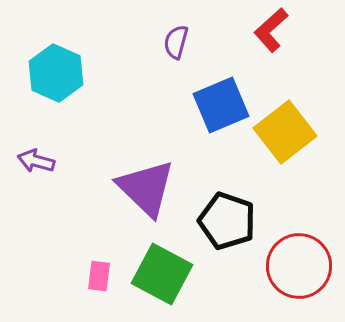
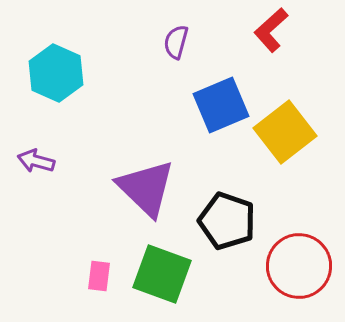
green square: rotated 8 degrees counterclockwise
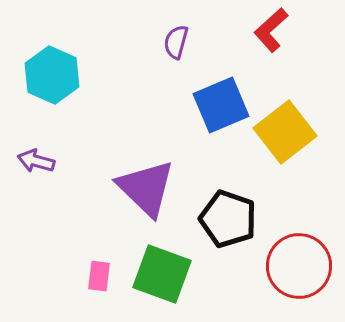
cyan hexagon: moved 4 px left, 2 px down
black pentagon: moved 1 px right, 2 px up
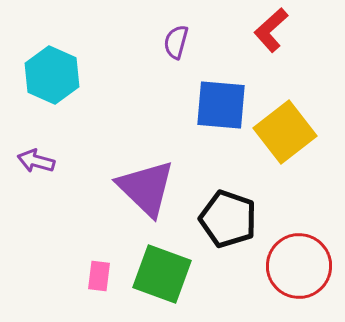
blue square: rotated 28 degrees clockwise
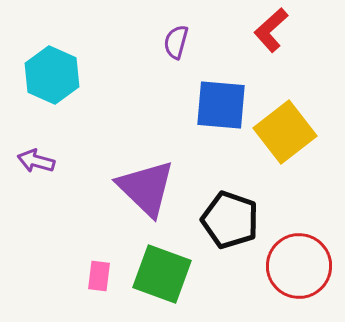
black pentagon: moved 2 px right, 1 px down
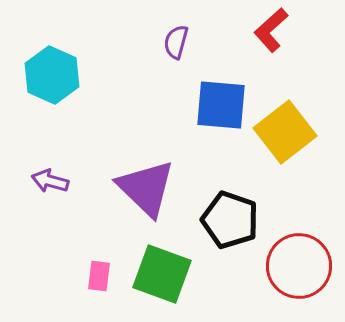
purple arrow: moved 14 px right, 20 px down
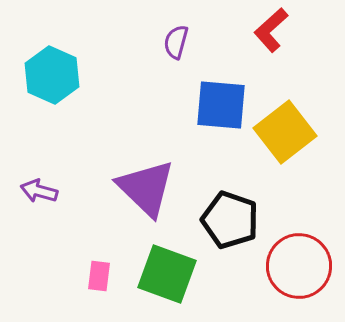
purple arrow: moved 11 px left, 10 px down
green square: moved 5 px right
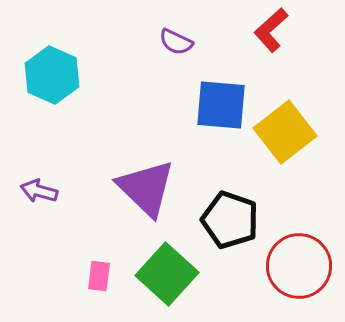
purple semicircle: rotated 80 degrees counterclockwise
green square: rotated 22 degrees clockwise
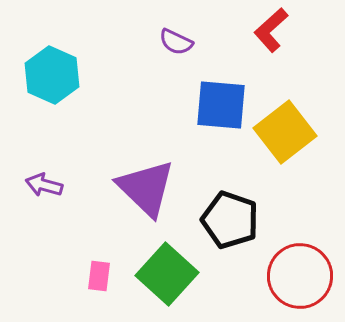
purple arrow: moved 5 px right, 6 px up
red circle: moved 1 px right, 10 px down
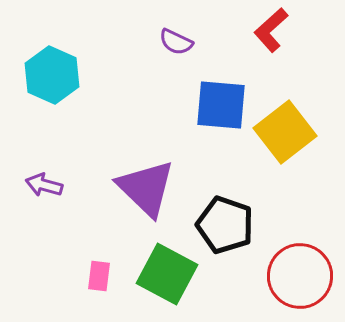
black pentagon: moved 5 px left, 5 px down
green square: rotated 14 degrees counterclockwise
